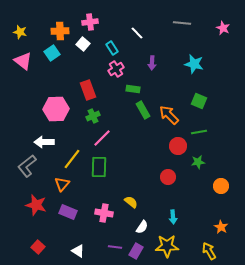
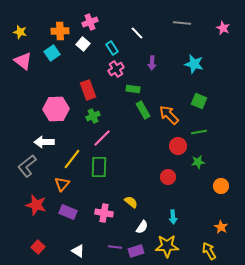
pink cross at (90, 22): rotated 14 degrees counterclockwise
purple rectangle at (136, 251): rotated 42 degrees clockwise
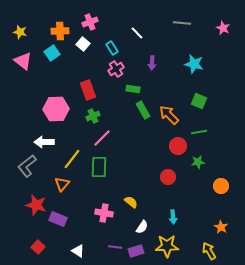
purple rectangle at (68, 212): moved 10 px left, 7 px down
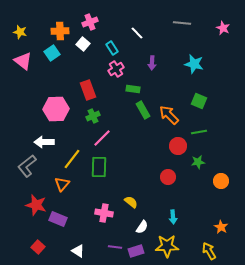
orange circle at (221, 186): moved 5 px up
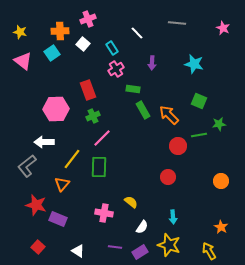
pink cross at (90, 22): moved 2 px left, 3 px up
gray line at (182, 23): moved 5 px left
green line at (199, 132): moved 3 px down
green star at (198, 162): moved 21 px right, 38 px up
yellow star at (167, 246): moved 2 px right, 1 px up; rotated 20 degrees clockwise
purple rectangle at (136, 251): moved 4 px right, 1 px down; rotated 14 degrees counterclockwise
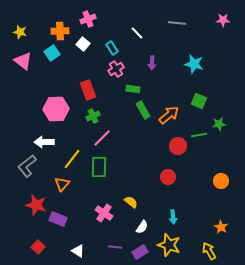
pink star at (223, 28): moved 8 px up; rotated 24 degrees counterclockwise
orange arrow at (169, 115): rotated 95 degrees clockwise
pink cross at (104, 213): rotated 24 degrees clockwise
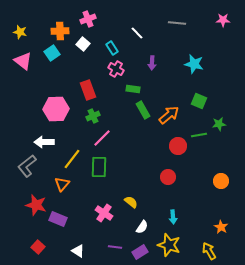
pink cross at (116, 69): rotated 28 degrees counterclockwise
